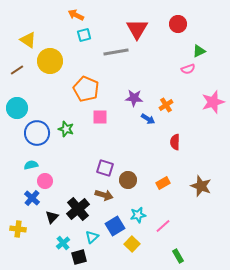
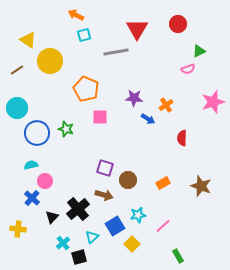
red semicircle: moved 7 px right, 4 px up
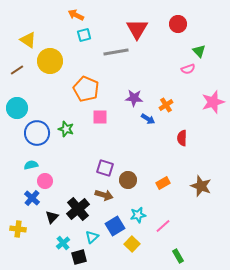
green triangle: rotated 48 degrees counterclockwise
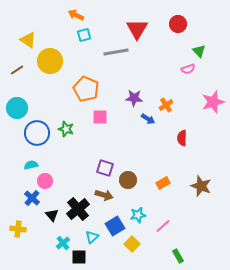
black triangle: moved 2 px up; rotated 24 degrees counterclockwise
black square: rotated 14 degrees clockwise
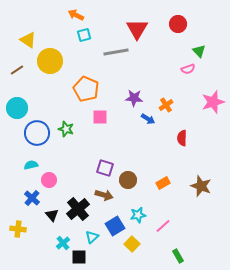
pink circle: moved 4 px right, 1 px up
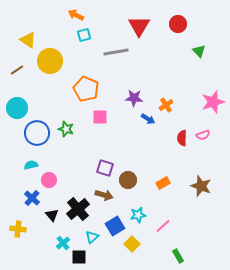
red triangle: moved 2 px right, 3 px up
pink semicircle: moved 15 px right, 66 px down
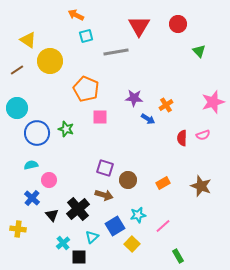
cyan square: moved 2 px right, 1 px down
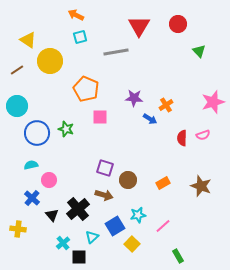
cyan square: moved 6 px left, 1 px down
cyan circle: moved 2 px up
blue arrow: moved 2 px right
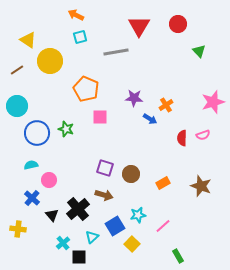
brown circle: moved 3 px right, 6 px up
